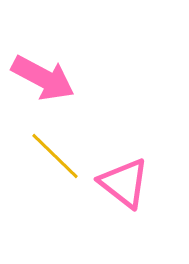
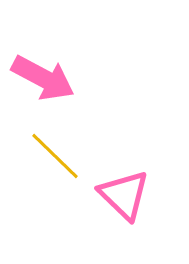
pink triangle: moved 12 px down; rotated 6 degrees clockwise
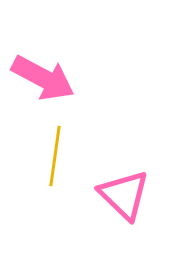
yellow line: rotated 54 degrees clockwise
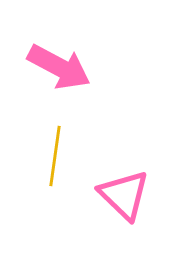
pink arrow: moved 16 px right, 11 px up
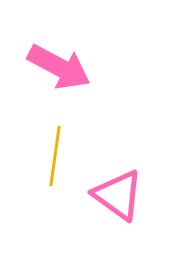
pink triangle: moved 6 px left; rotated 8 degrees counterclockwise
